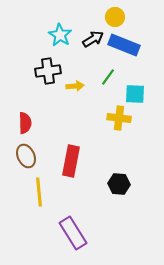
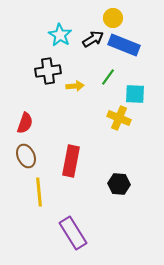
yellow circle: moved 2 px left, 1 px down
yellow cross: rotated 15 degrees clockwise
red semicircle: rotated 20 degrees clockwise
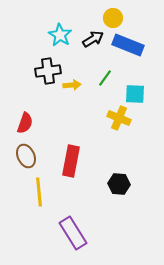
blue rectangle: moved 4 px right
green line: moved 3 px left, 1 px down
yellow arrow: moved 3 px left, 1 px up
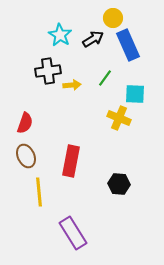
blue rectangle: rotated 44 degrees clockwise
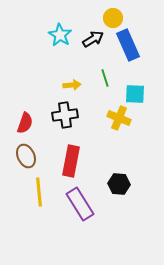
black cross: moved 17 px right, 44 px down
green line: rotated 54 degrees counterclockwise
purple rectangle: moved 7 px right, 29 px up
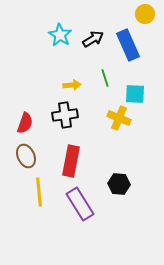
yellow circle: moved 32 px right, 4 px up
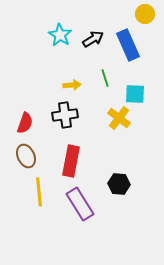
yellow cross: rotated 15 degrees clockwise
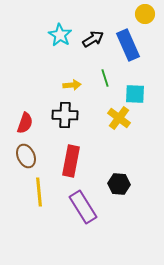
black cross: rotated 10 degrees clockwise
purple rectangle: moved 3 px right, 3 px down
